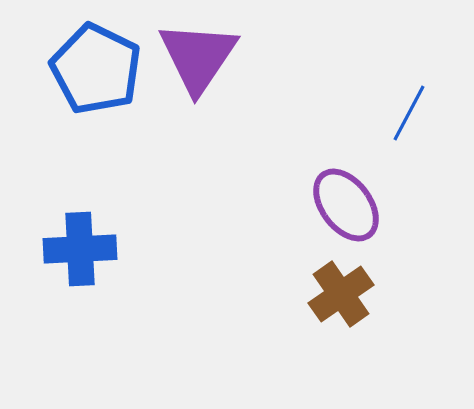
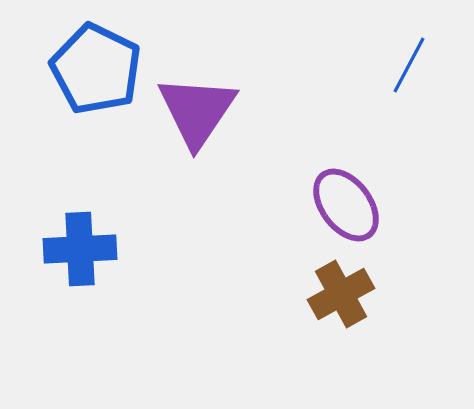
purple triangle: moved 1 px left, 54 px down
blue line: moved 48 px up
brown cross: rotated 6 degrees clockwise
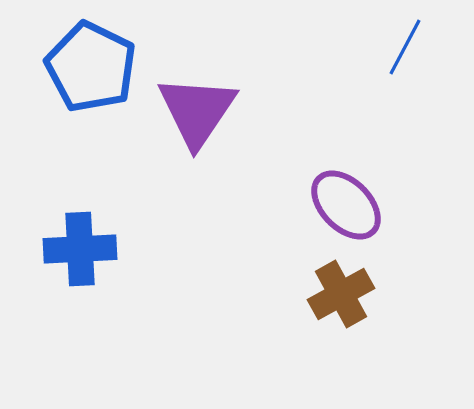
blue line: moved 4 px left, 18 px up
blue pentagon: moved 5 px left, 2 px up
purple ellipse: rotated 8 degrees counterclockwise
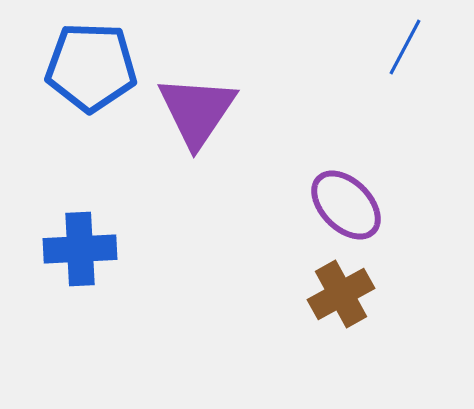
blue pentagon: rotated 24 degrees counterclockwise
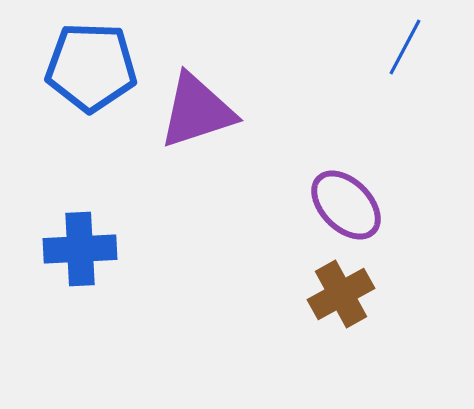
purple triangle: rotated 38 degrees clockwise
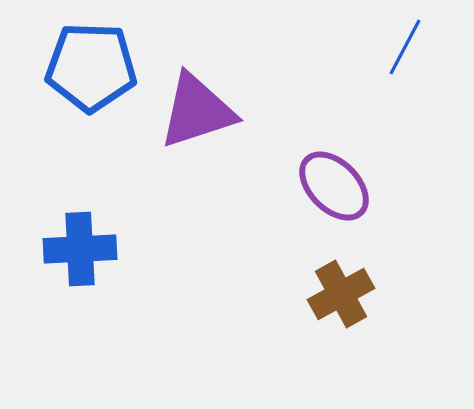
purple ellipse: moved 12 px left, 19 px up
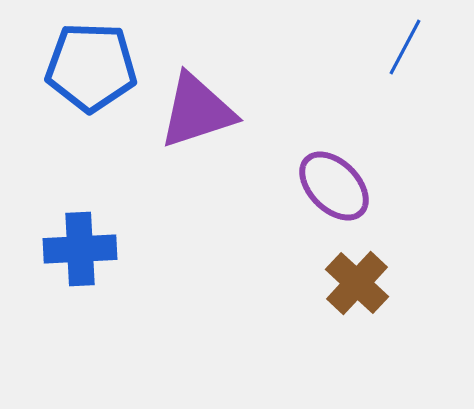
brown cross: moved 16 px right, 11 px up; rotated 18 degrees counterclockwise
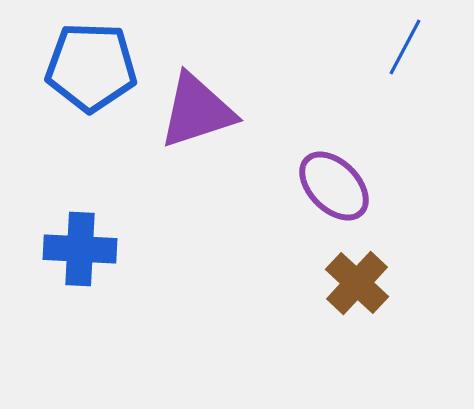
blue cross: rotated 6 degrees clockwise
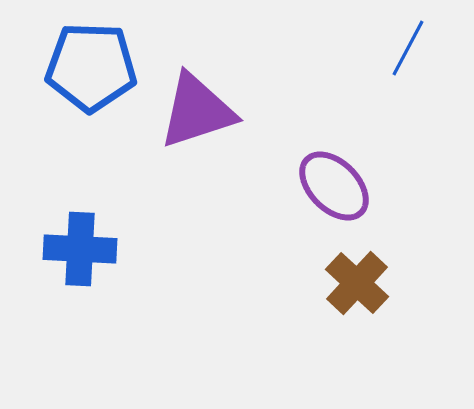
blue line: moved 3 px right, 1 px down
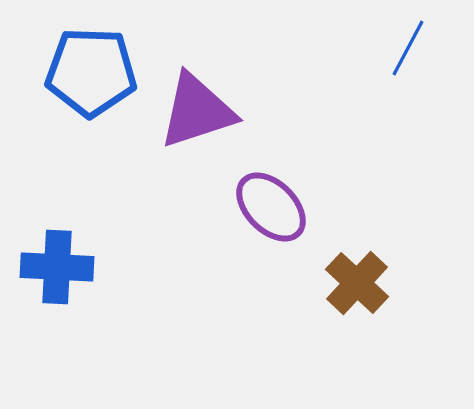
blue pentagon: moved 5 px down
purple ellipse: moved 63 px left, 21 px down
blue cross: moved 23 px left, 18 px down
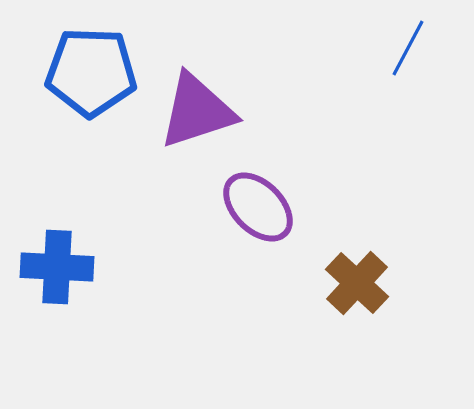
purple ellipse: moved 13 px left
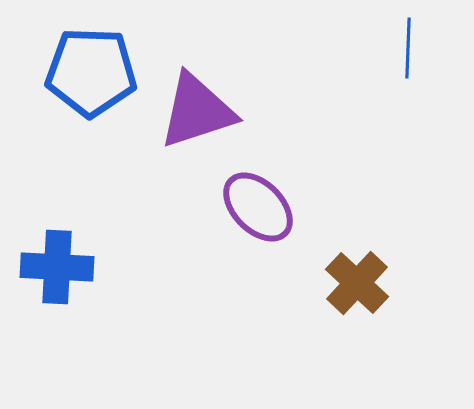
blue line: rotated 26 degrees counterclockwise
